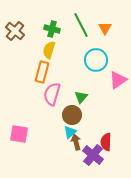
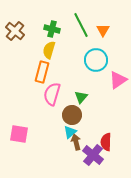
orange triangle: moved 2 px left, 2 px down
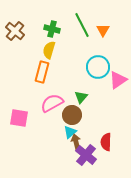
green line: moved 1 px right
cyan circle: moved 2 px right, 7 px down
pink semicircle: moved 9 px down; rotated 45 degrees clockwise
pink square: moved 16 px up
purple cross: moved 7 px left
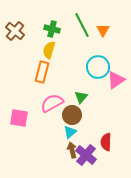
pink triangle: moved 2 px left
brown arrow: moved 4 px left, 8 px down
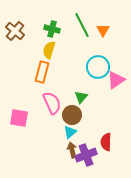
pink semicircle: rotated 95 degrees clockwise
purple cross: rotated 30 degrees clockwise
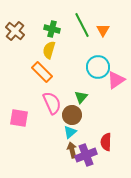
orange rectangle: rotated 60 degrees counterclockwise
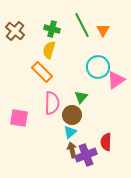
pink semicircle: rotated 25 degrees clockwise
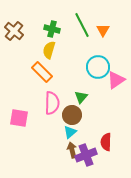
brown cross: moved 1 px left
